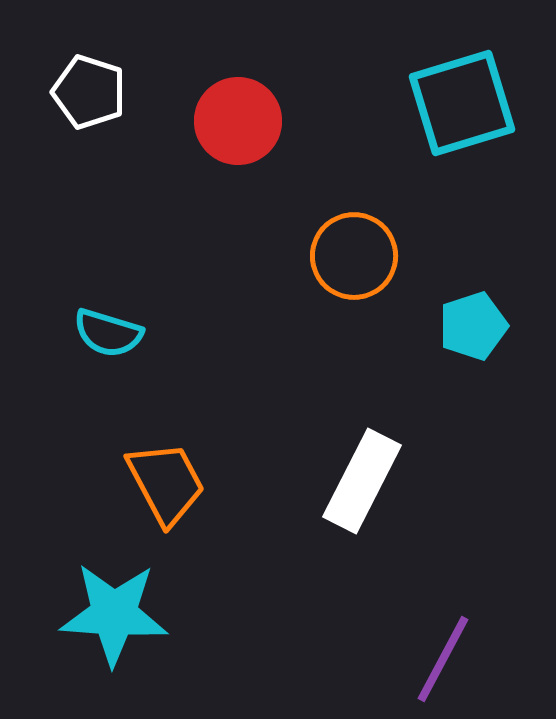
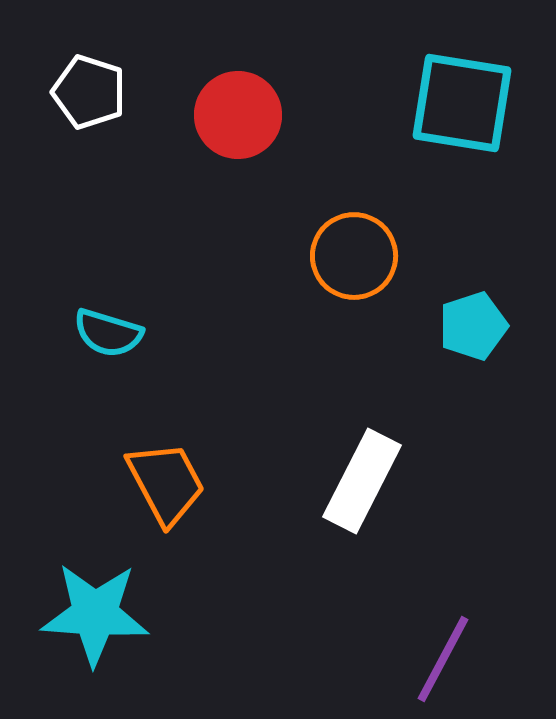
cyan square: rotated 26 degrees clockwise
red circle: moved 6 px up
cyan star: moved 19 px left
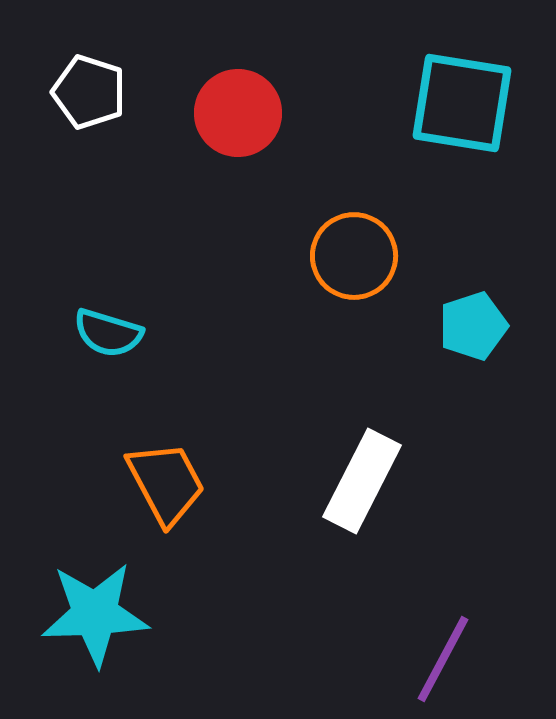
red circle: moved 2 px up
cyan star: rotated 6 degrees counterclockwise
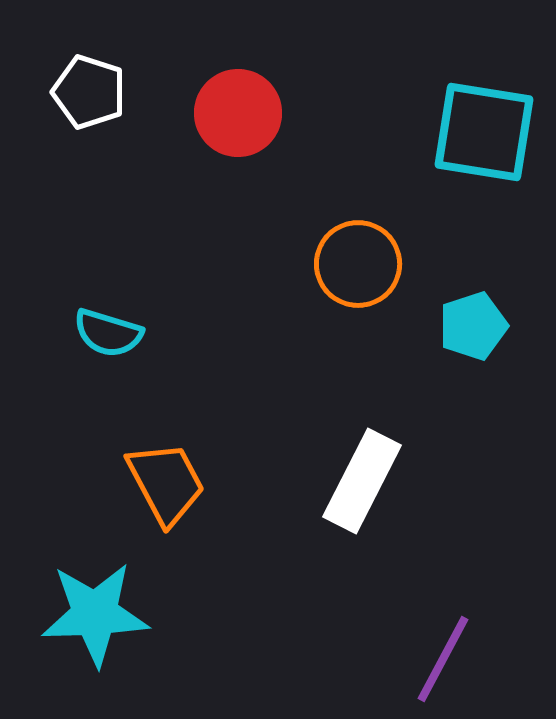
cyan square: moved 22 px right, 29 px down
orange circle: moved 4 px right, 8 px down
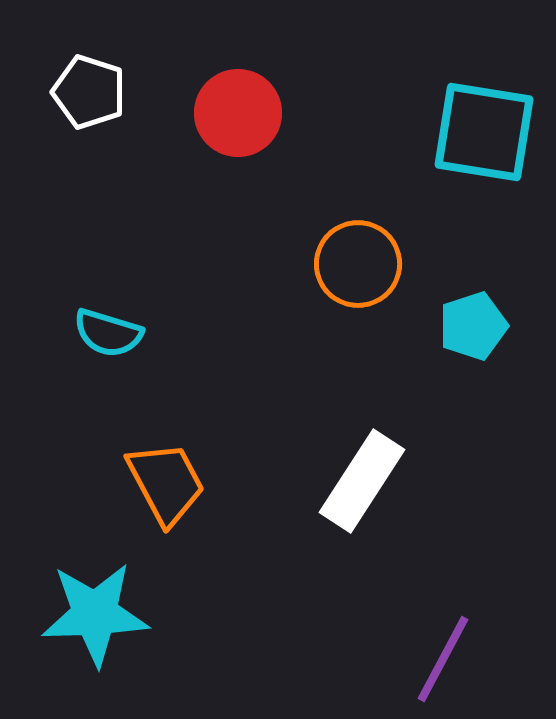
white rectangle: rotated 6 degrees clockwise
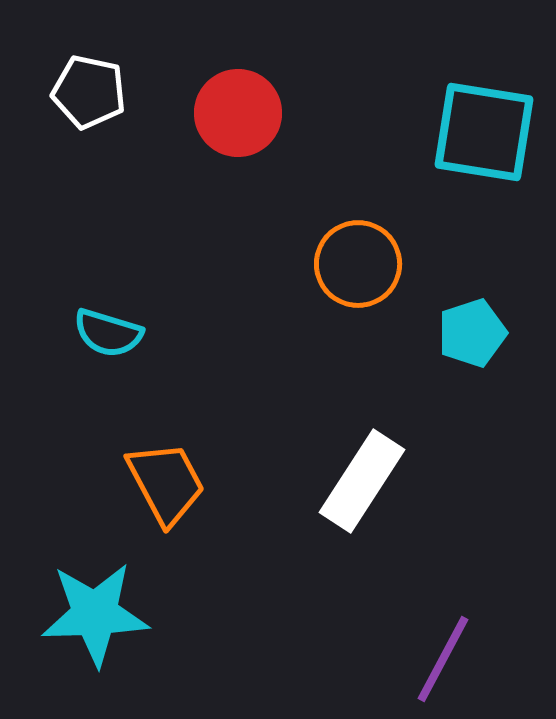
white pentagon: rotated 6 degrees counterclockwise
cyan pentagon: moved 1 px left, 7 px down
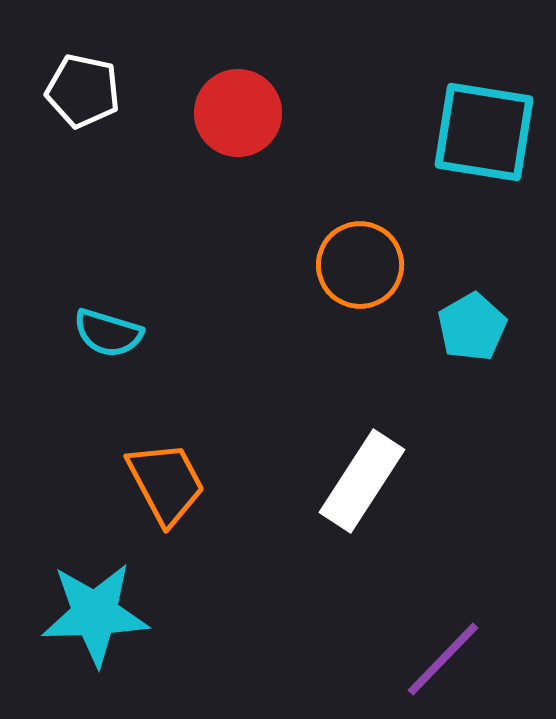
white pentagon: moved 6 px left, 1 px up
orange circle: moved 2 px right, 1 px down
cyan pentagon: moved 6 px up; rotated 12 degrees counterclockwise
purple line: rotated 16 degrees clockwise
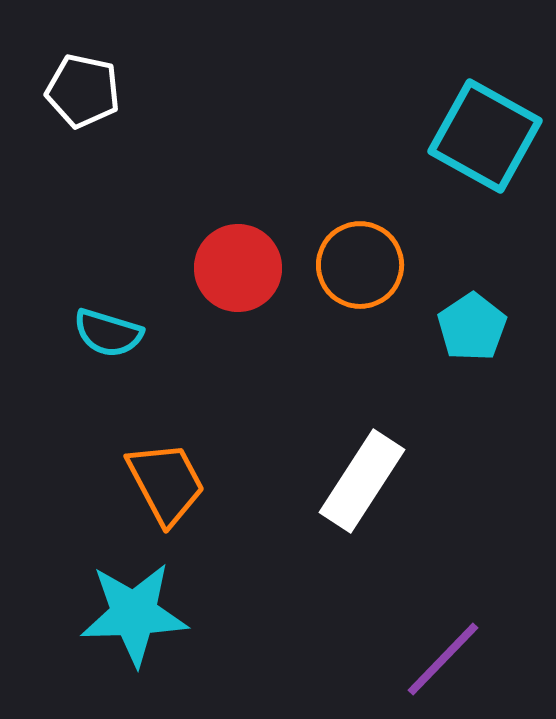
red circle: moved 155 px down
cyan square: moved 1 px right, 4 px down; rotated 20 degrees clockwise
cyan pentagon: rotated 4 degrees counterclockwise
cyan star: moved 39 px right
